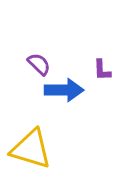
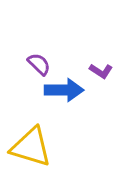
purple L-shape: moved 1 px left, 1 px down; rotated 55 degrees counterclockwise
yellow triangle: moved 2 px up
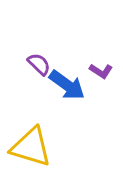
blue arrow: moved 3 px right, 5 px up; rotated 36 degrees clockwise
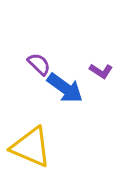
blue arrow: moved 2 px left, 3 px down
yellow triangle: rotated 6 degrees clockwise
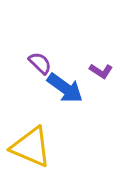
purple semicircle: moved 1 px right, 1 px up
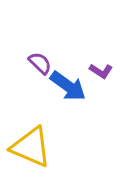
blue arrow: moved 3 px right, 2 px up
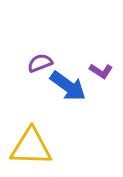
purple semicircle: rotated 65 degrees counterclockwise
yellow triangle: rotated 21 degrees counterclockwise
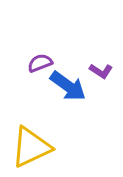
yellow triangle: rotated 27 degrees counterclockwise
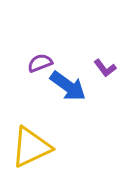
purple L-shape: moved 4 px right, 3 px up; rotated 20 degrees clockwise
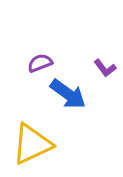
blue arrow: moved 8 px down
yellow triangle: moved 1 px right, 3 px up
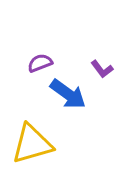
purple L-shape: moved 3 px left, 1 px down
yellow triangle: rotated 9 degrees clockwise
